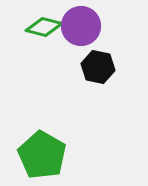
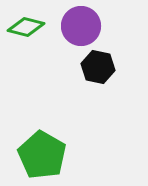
green diamond: moved 18 px left
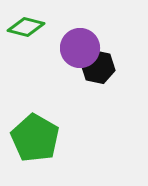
purple circle: moved 1 px left, 22 px down
green pentagon: moved 7 px left, 17 px up
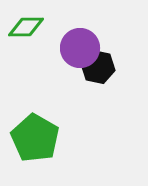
green diamond: rotated 15 degrees counterclockwise
